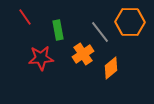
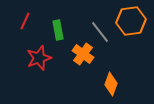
red line: moved 4 px down; rotated 60 degrees clockwise
orange hexagon: moved 1 px right, 1 px up; rotated 8 degrees counterclockwise
orange cross: rotated 20 degrees counterclockwise
red star: moved 2 px left; rotated 15 degrees counterclockwise
orange diamond: moved 16 px down; rotated 30 degrees counterclockwise
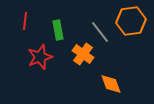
red line: rotated 18 degrees counterclockwise
red star: moved 1 px right, 1 px up
orange diamond: rotated 40 degrees counterclockwise
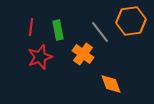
red line: moved 6 px right, 6 px down
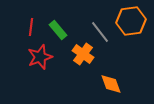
green rectangle: rotated 30 degrees counterclockwise
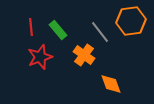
red line: rotated 12 degrees counterclockwise
orange cross: moved 1 px right, 1 px down
